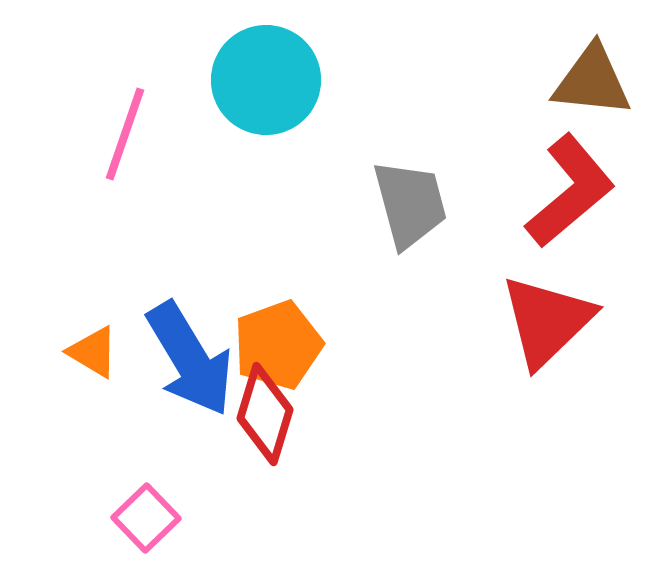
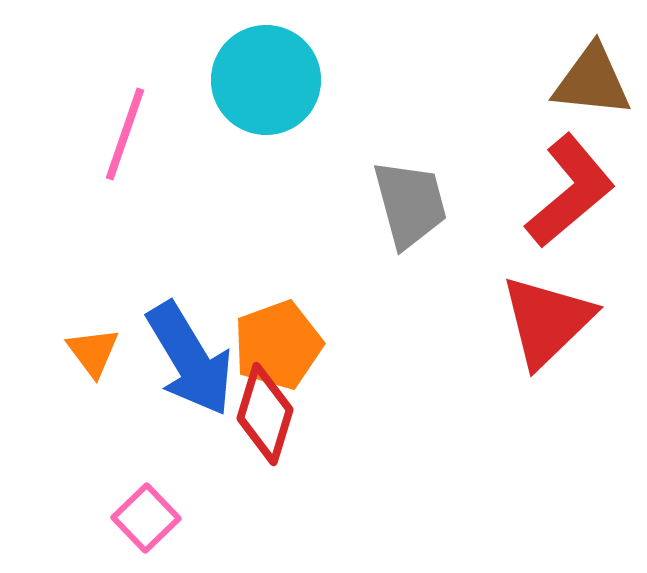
orange triangle: rotated 22 degrees clockwise
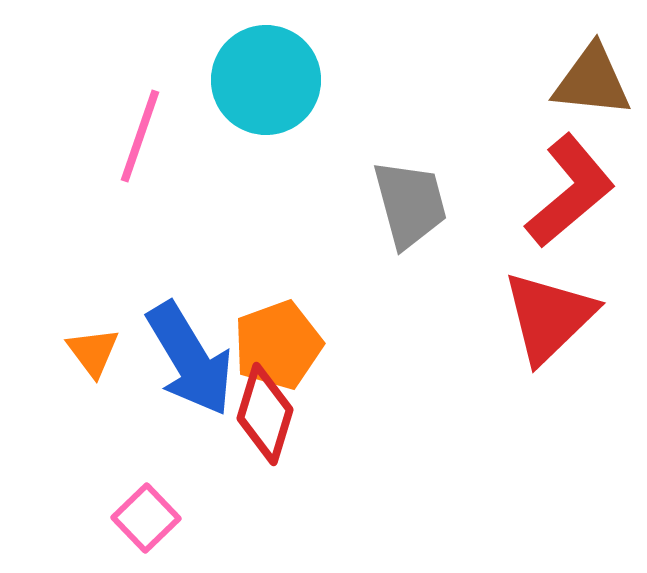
pink line: moved 15 px right, 2 px down
red triangle: moved 2 px right, 4 px up
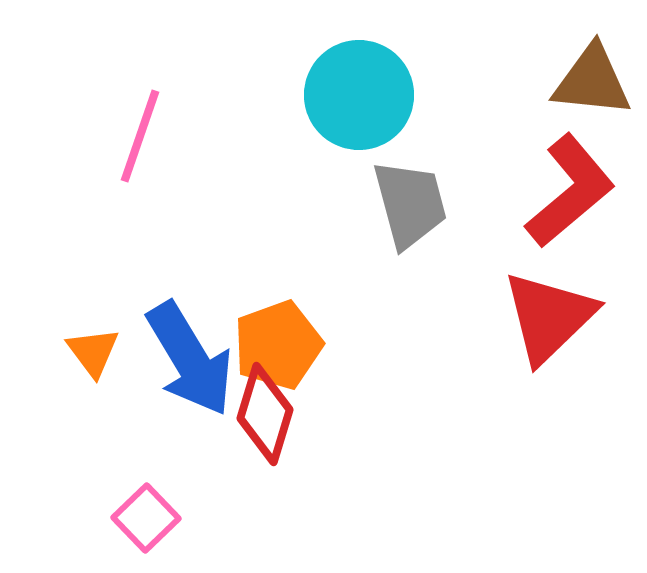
cyan circle: moved 93 px right, 15 px down
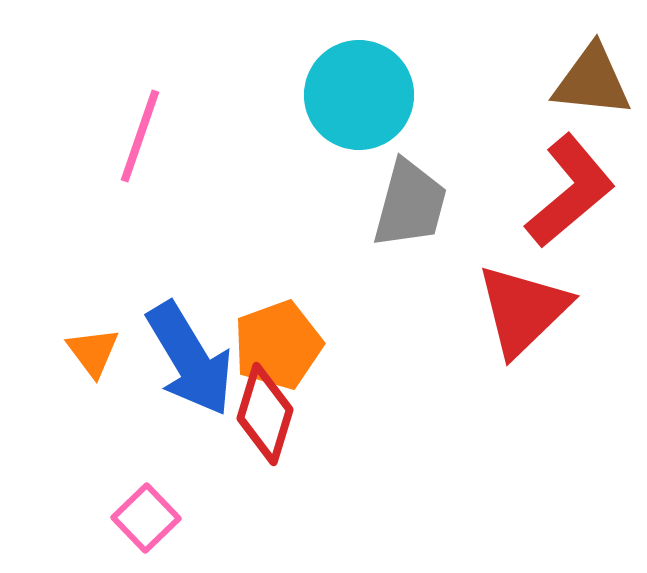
gray trapezoid: rotated 30 degrees clockwise
red triangle: moved 26 px left, 7 px up
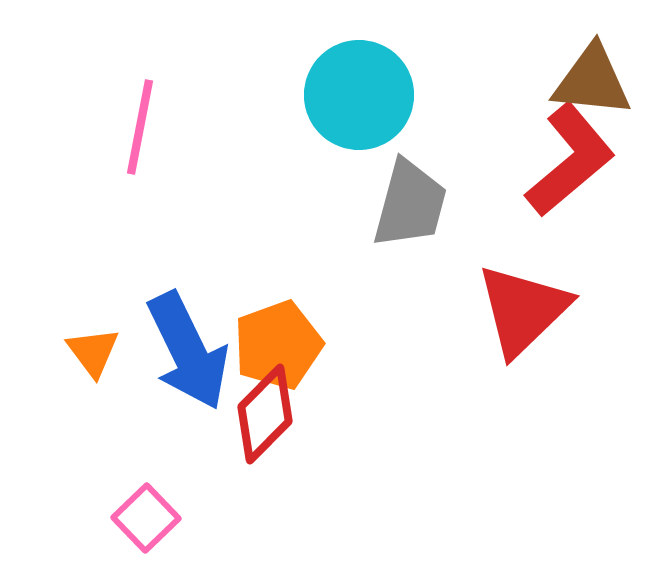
pink line: moved 9 px up; rotated 8 degrees counterclockwise
red L-shape: moved 31 px up
blue arrow: moved 2 px left, 8 px up; rotated 5 degrees clockwise
red diamond: rotated 28 degrees clockwise
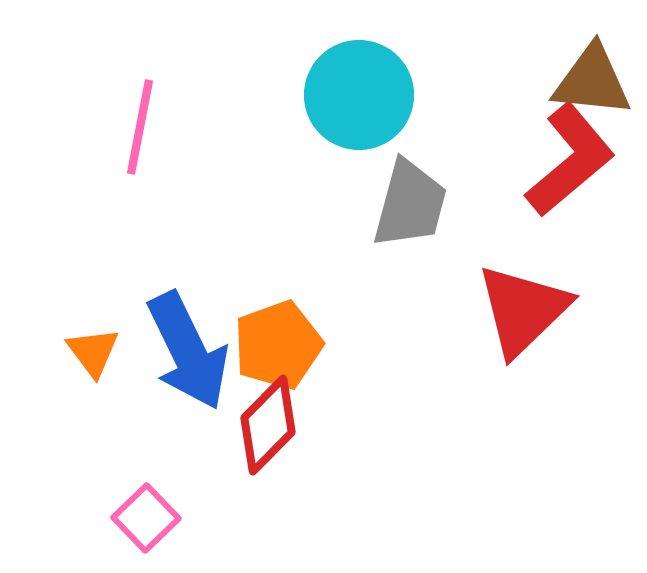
red diamond: moved 3 px right, 11 px down
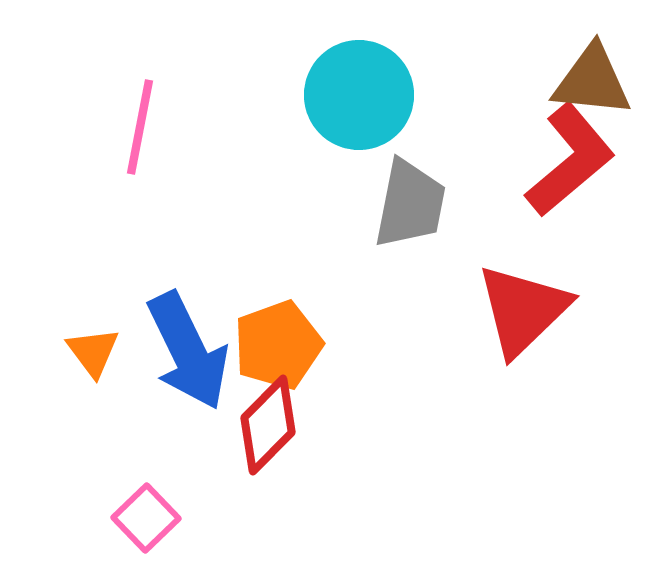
gray trapezoid: rotated 4 degrees counterclockwise
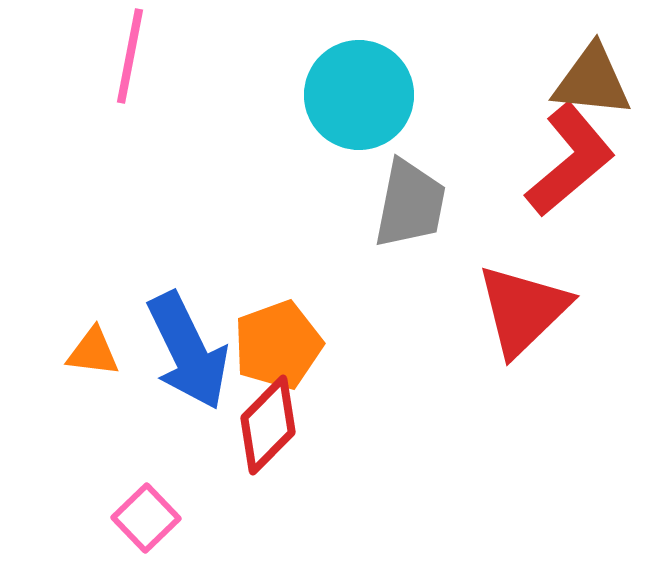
pink line: moved 10 px left, 71 px up
orange triangle: rotated 46 degrees counterclockwise
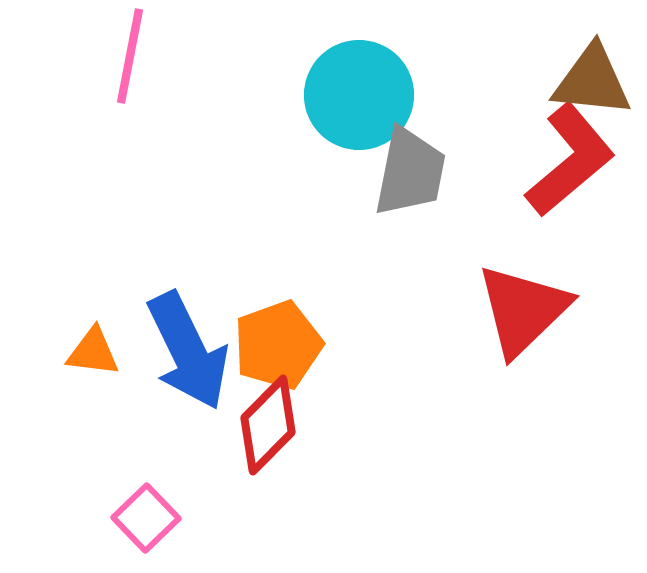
gray trapezoid: moved 32 px up
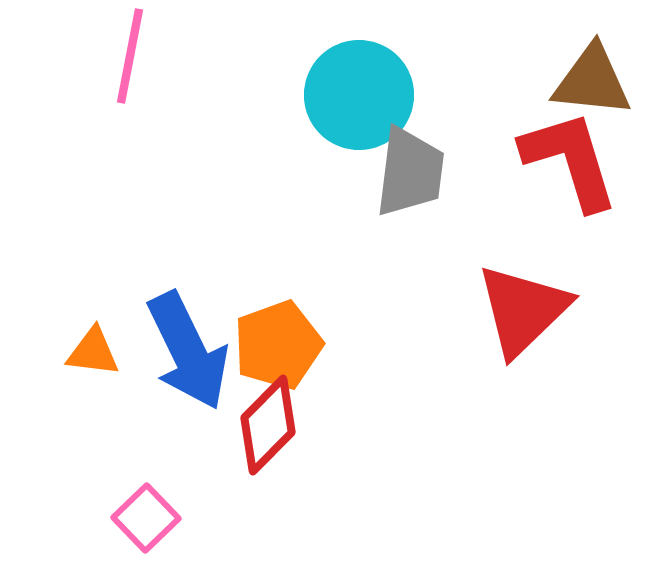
red L-shape: rotated 67 degrees counterclockwise
gray trapezoid: rotated 4 degrees counterclockwise
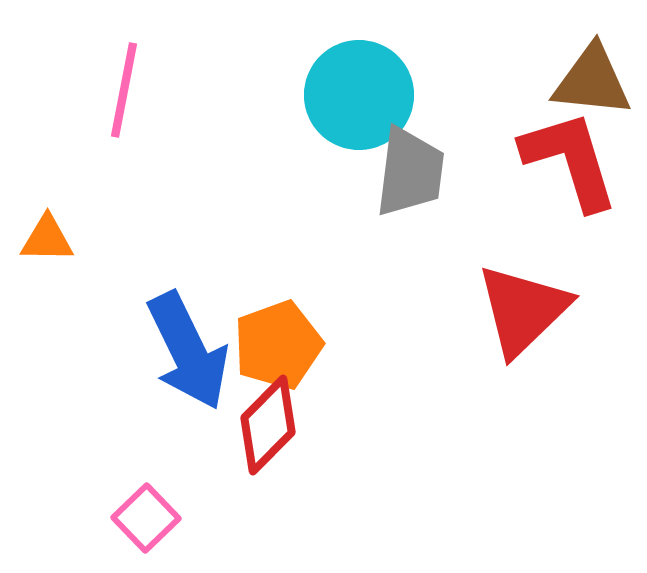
pink line: moved 6 px left, 34 px down
orange triangle: moved 46 px left, 113 px up; rotated 6 degrees counterclockwise
